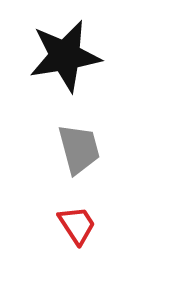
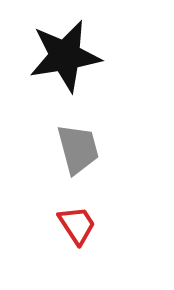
gray trapezoid: moved 1 px left
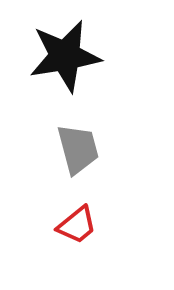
red trapezoid: rotated 84 degrees clockwise
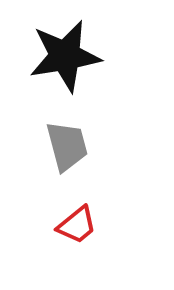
gray trapezoid: moved 11 px left, 3 px up
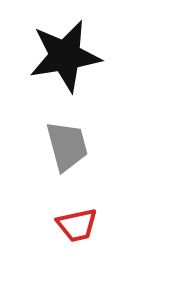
red trapezoid: rotated 27 degrees clockwise
